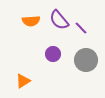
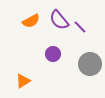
orange semicircle: rotated 24 degrees counterclockwise
purple line: moved 1 px left, 1 px up
gray circle: moved 4 px right, 4 px down
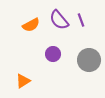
orange semicircle: moved 4 px down
purple line: moved 1 px right, 7 px up; rotated 24 degrees clockwise
gray circle: moved 1 px left, 4 px up
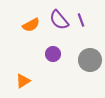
gray circle: moved 1 px right
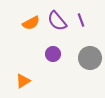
purple semicircle: moved 2 px left, 1 px down
orange semicircle: moved 2 px up
gray circle: moved 2 px up
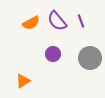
purple line: moved 1 px down
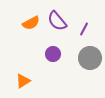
purple line: moved 3 px right, 8 px down; rotated 48 degrees clockwise
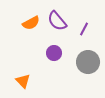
purple circle: moved 1 px right, 1 px up
gray circle: moved 2 px left, 4 px down
orange triangle: rotated 42 degrees counterclockwise
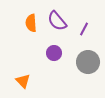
orange semicircle: rotated 114 degrees clockwise
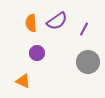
purple semicircle: rotated 85 degrees counterclockwise
purple circle: moved 17 px left
orange triangle: rotated 21 degrees counterclockwise
